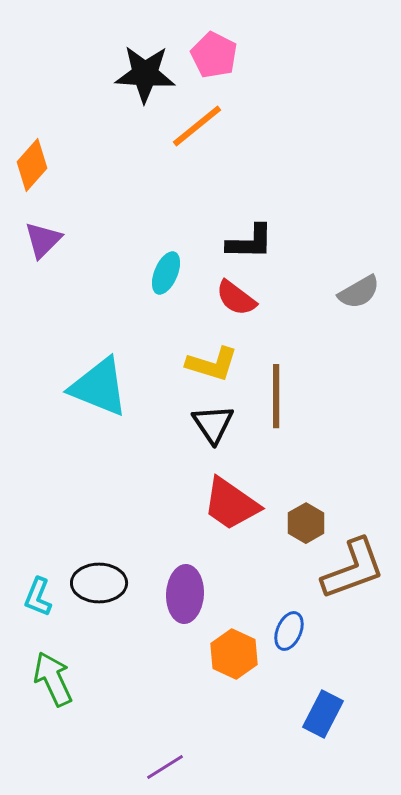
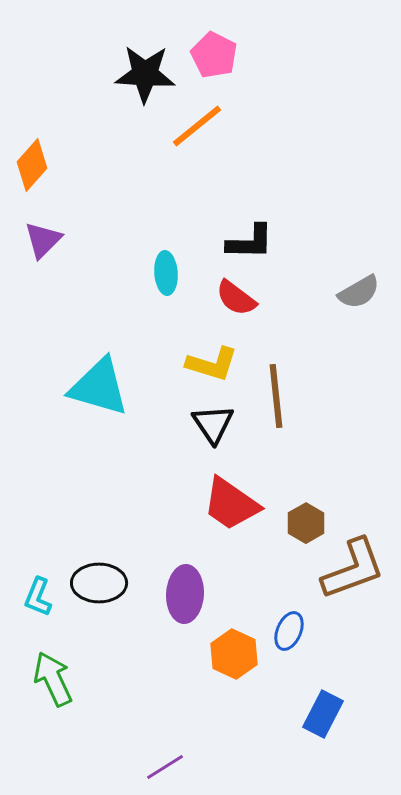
cyan ellipse: rotated 27 degrees counterclockwise
cyan triangle: rotated 6 degrees counterclockwise
brown line: rotated 6 degrees counterclockwise
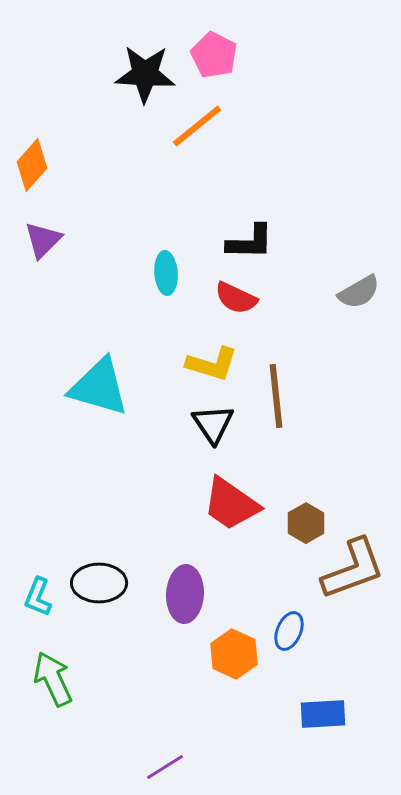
red semicircle: rotated 12 degrees counterclockwise
blue rectangle: rotated 60 degrees clockwise
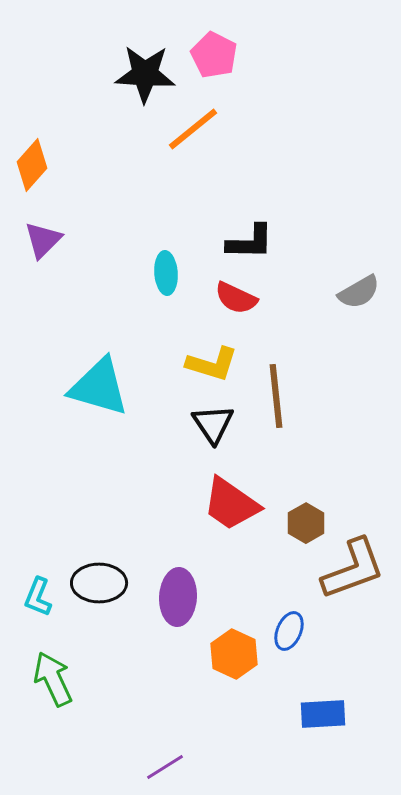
orange line: moved 4 px left, 3 px down
purple ellipse: moved 7 px left, 3 px down
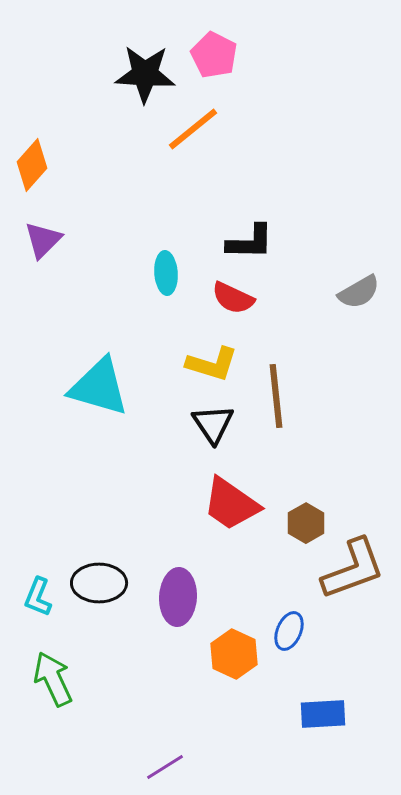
red semicircle: moved 3 px left
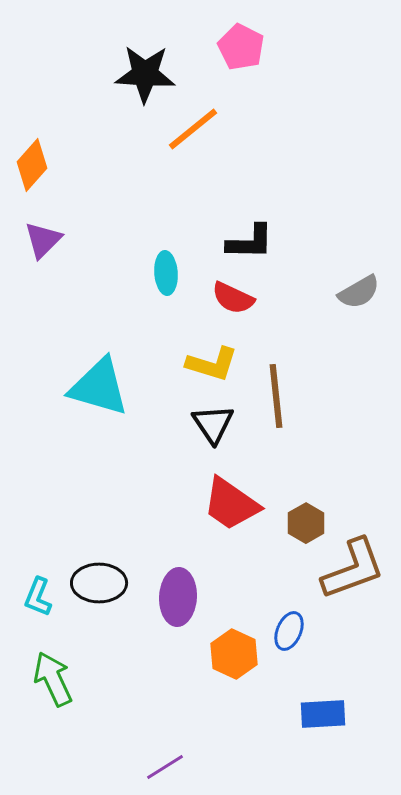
pink pentagon: moved 27 px right, 8 px up
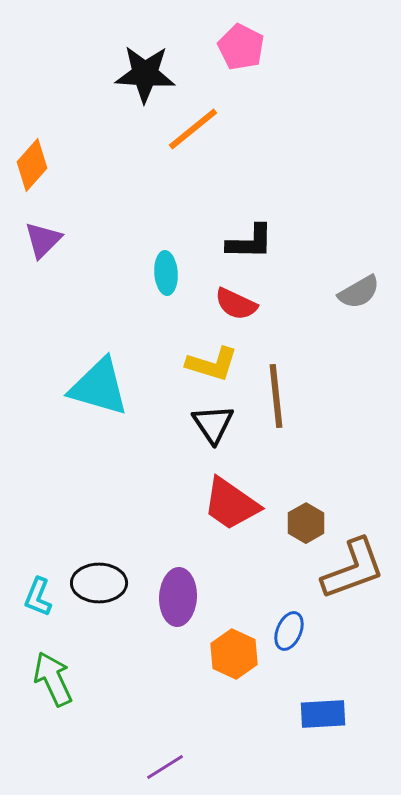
red semicircle: moved 3 px right, 6 px down
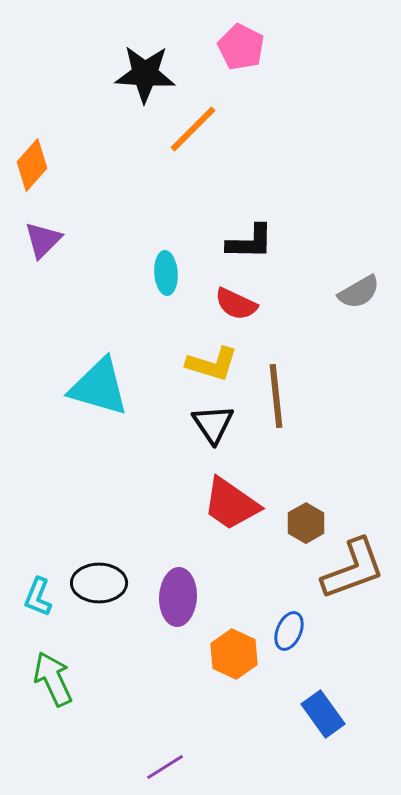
orange line: rotated 6 degrees counterclockwise
blue rectangle: rotated 57 degrees clockwise
